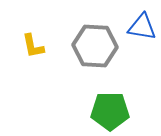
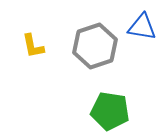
gray hexagon: rotated 21 degrees counterclockwise
green pentagon: rotated 9 degrees clockwise
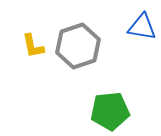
gray hexagon: moved 17 px left
green pentagon: rotated 15 degrees counterclockwise
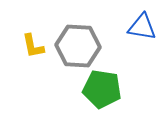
gray hexagon: rotated 21 degrees clockwise
green pentagon: moved 8 px left, 22 px up; rotated 15 degrees clockwise
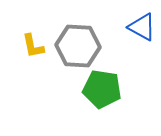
blue triangle: rotated 20 degrees clockwise
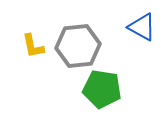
gray hexagon: rotated 9 degrees counterclockwise
